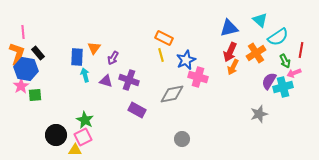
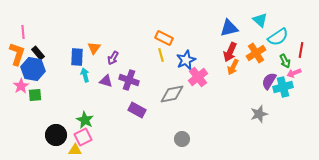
blue hexagon: moved 7 px right
pink cross: rotated 36 degrees clockwise
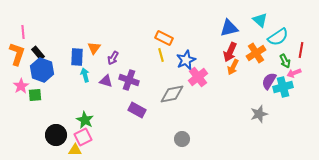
blue hexagon: moved 9 px right, 1 px down; rotated 10 degrees clockwise
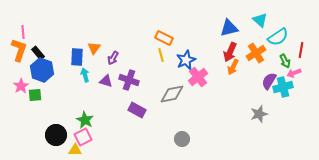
orange L-shape: moved 2 px right, 4 px up
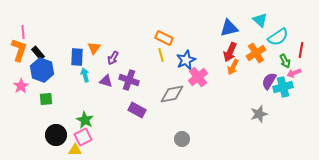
green square: moved 11 px right, 4 px down
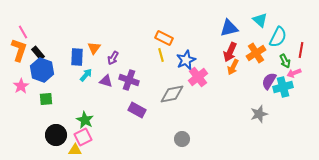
pink line: rotated 24 degrees counterclockwise
cyan semicircle: rotated 30 degrees counterclockwise
cyan arrow: moved 1 px right; rotated 56 degrees clockwise
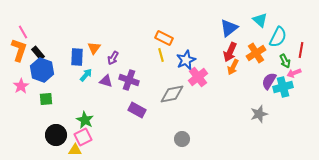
blue triangle: rotated 24 degrees counterclockwise
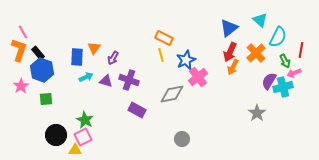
orange cross: rotated 12 degrees counterclockwise
cyan arrow: moved 2 px down; rotated 24 degrees clockwise
gray star: moved 2 px left, 1 px up; rotated 18 degrees counterclockwise
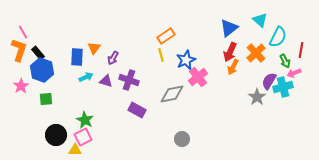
orange rectangle: moved 2 px right, 2 px up; rotated 60 degrees counterclockwise
gray star: moved 16 px up
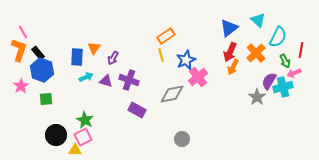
cyan triangle: moved 2 px left
